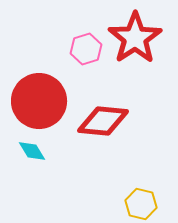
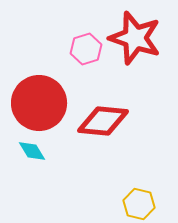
red star: rotated 20 degrees counterclockwise
red circle: moved 2 px down
yellow hexagon: moved 2 px left
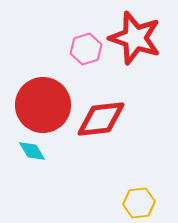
red circle: moved 4 px right, 2 px down
red diamond: moved 2 px left, 2 px up; rotated 12 degrees counterclockwise
yellow hexagon: moved 1 px up; rotated 20 degrees counterclockwise
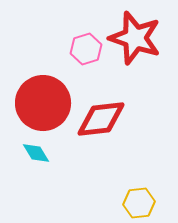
red circle: moved 2 px up
cyan diamond: moved 4 px right, 2 px down
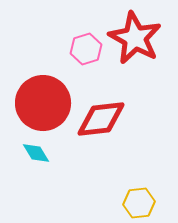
red star: rotated 10 degrees clockwise
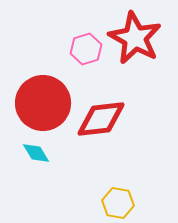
yellow hexagon: moved 21 px left; rotated 16 degrees clockwise
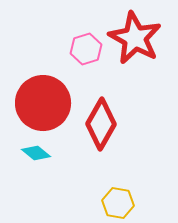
red diamond: moved 5 px down; rotated 54 degrees counterclockwise
cyan diamond: rotated 20 degrees counterclockwise
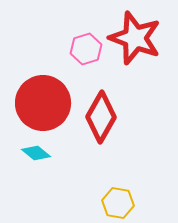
red star: rotated 8 degrees counterclockwise
red diamond: moved 7 px up
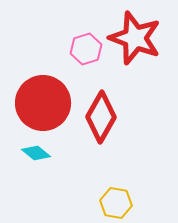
yellow hexagon: moved 2 px left
